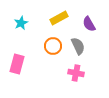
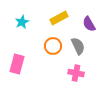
cyan star: moved 1 px right, 1 px up
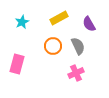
pink cross: rotated 35 degrees counterclockwise
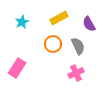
orange circle: moved 2 px up
pink rectangle: moved 4 px down; rotated 18 degrees clockwise
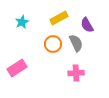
purple semicircle: moved 2 px left, 1 px down
gray semicircle: moved 2 px left, 3 px up
pink rectangle: rotated 24 degrees clockwise
pink cross: rotated 21 degrees clockwise
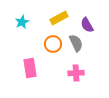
pink rectangle: moved 13 px right; rotated 66 degrees counterclockwise
